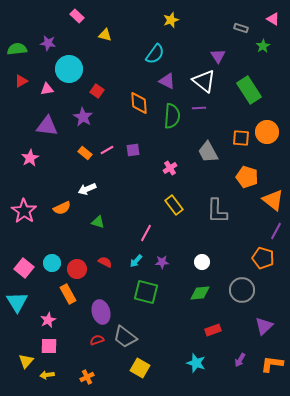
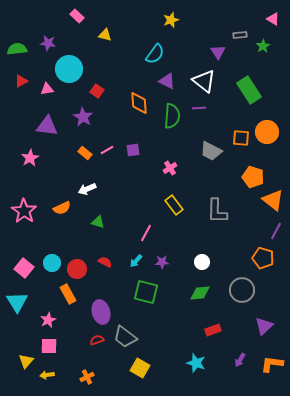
gray rectangle at (241, 28): moved 1 px left, 7 px down; rotated 24 degrees counterclockwise
purple triangle at (218, 56): moved 4 px up
gray trapezoid at (208, 152): moved 3 px right, 1 px up; rotated 35 degrees counterclockwise
orange pentagon at (247, 177): moved 6 px right
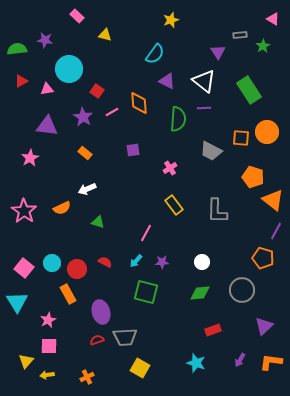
purple star at (48, 43): moved 3 px left, 3 px up
purple line at (199, 108): moved 5 px right
green semicircle at (172, 116): moved 6 px right, 3 px down
pink line at (107, 150): moved 5 px right, 38 px up
gray trapezoid at (125, 337): rotated 40 degrees counterclockwise
orange L-shape at (272, 364): moved 1 px left, 2 px up
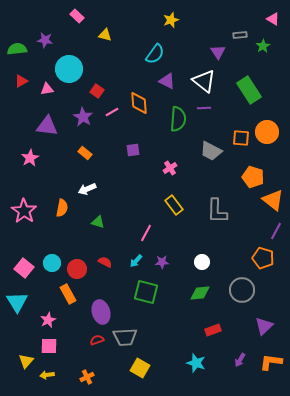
orange semicircle at (62, 208): rotated 54 degrees counterclockwise
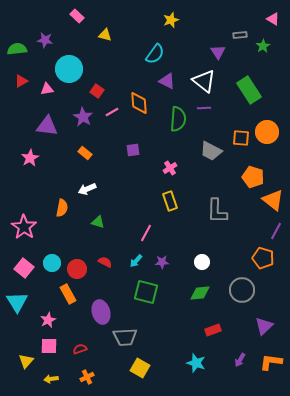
yellow rectangle at (174, 205): moved 4 px left, 4 px up; rotated 18 degrees clockwise
pink star at (24, 211): moved 16 px down
red semicircle at (97, 340): moved 17 px left, 9 px down
yellow arrow at (47, 375): moved 4 px right, 4 px down
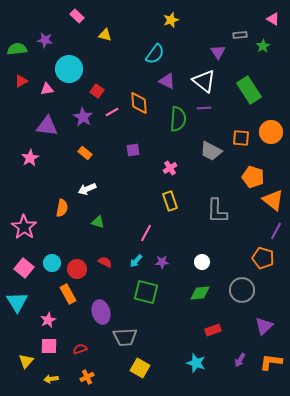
orange circle at (267, 132): moved 4 px right
